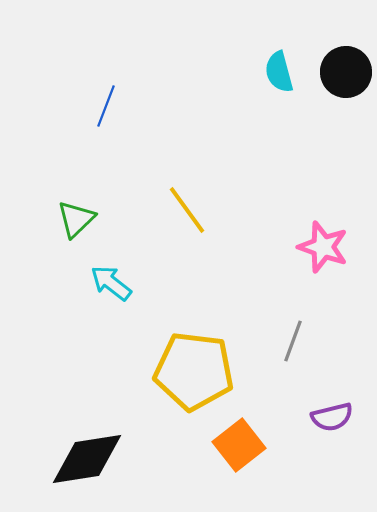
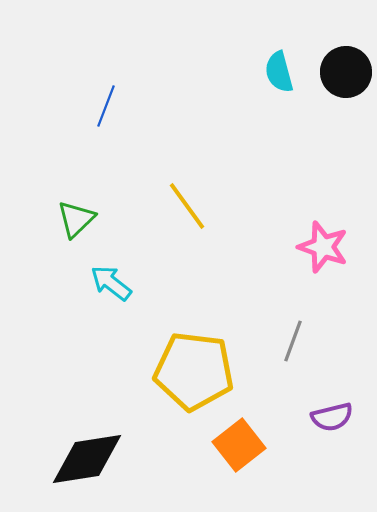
yellow line: moved 4 px up
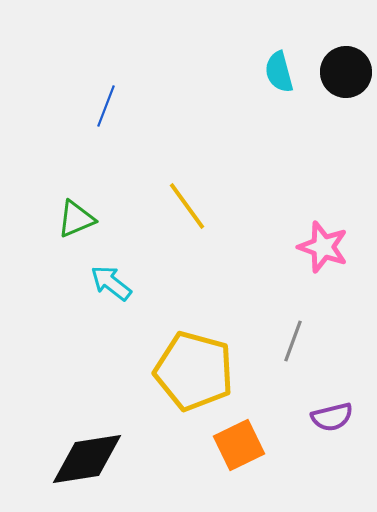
green triangle: rotated 21 degrees clockwise
yellow pentagon: rotated 8 degrees clockwise
orange square: rotated 12 degrees clockwise
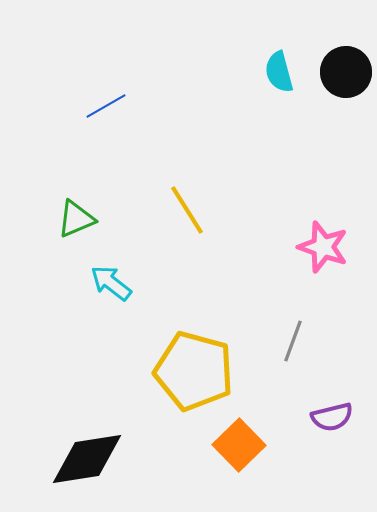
blue line: rotated 39 degrees clockwise
yellow line: moved 4 px down; rotated 4 degrees clockwise
orange square: rotated 18 degrees counterclockwise
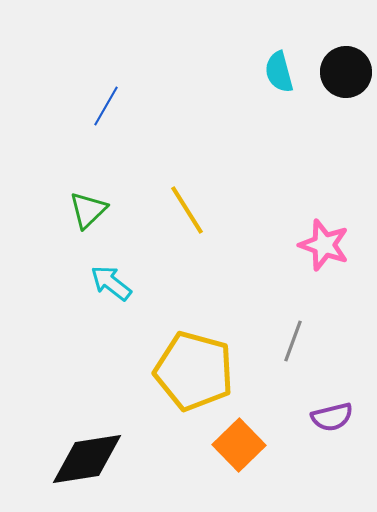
blue line: rotated 30 degrees counterclockwise
green triangle: moved 12 px right, 9 px up; rotated 21 degrees counterclockwise
pink star: moved 1 px right, 2 px up
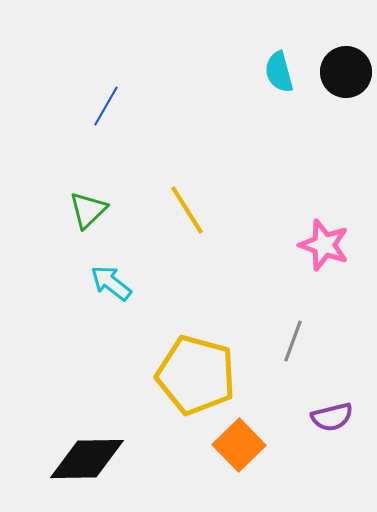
yellow pentagon: moved 2 px right, 4 px down
black diamond: rotated 8 degrees clockwise
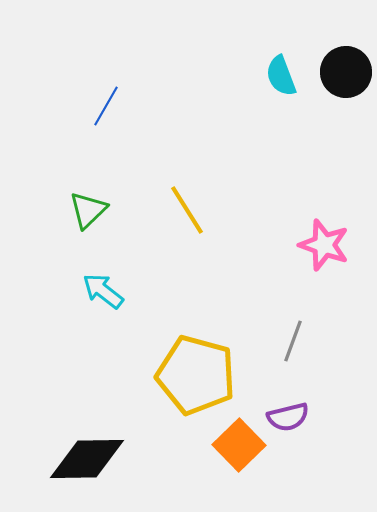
cyan semicircle: moved 2 px right, 4 px down; rotated 6 degrees counterclockwise
cyan arrow: moved 8 px left, 8 px down
purple semicircle: moved 44 px left
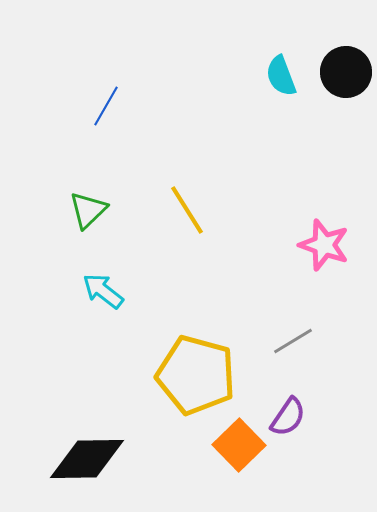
gray line: rotated 39 degrees clockwise
purple semicircle: rotated 42 degrees counterclockwise
